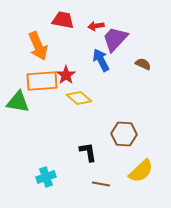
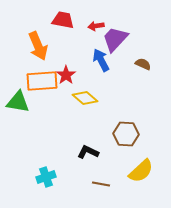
yellow diamond: moved 6 px right
brown hexagon: moved 2 px right
black L-shape: rotated 55 degrees counterclockwise
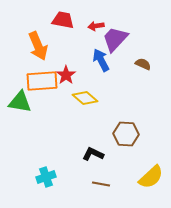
green triangle: moved 2 px right
black L-shape: moved 5 px right, 2 px down
yellow semicircle: moved 10 px right, 6 px down
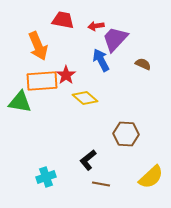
black L-shape: moved 5 px left, 6 px down; rotated 65 degrees counterclockwise
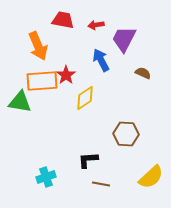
red arrow: moved 1 px up
purple trapezoid: moved 9 px right; rotated 16 degrees counterclockwise
brown semicircle: moved 9 px down
yellow diamond: rotated 75 degrees counterclockwise
black L-shape: rotated 35 degrees clockwise
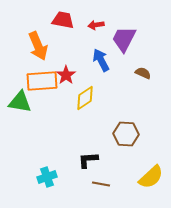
cyan cross: moved 1 px right
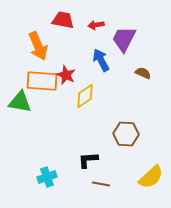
red star: rotated 12 degrees counterclockwise
orange rectangle: rotated 8 degrees clockwise
yellow diamond: moved 2 px up
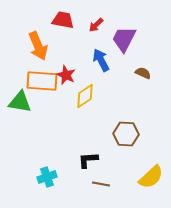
red arrow: rotated 35 degrees counterclockwise
